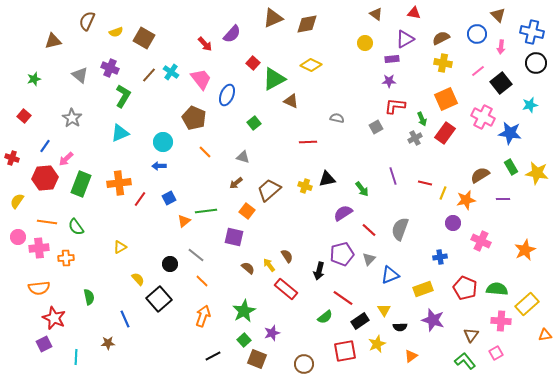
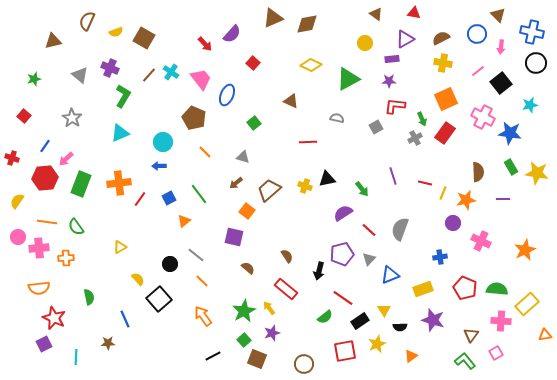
green triangle at (274, 79): moved 74 px right
brown semicircle at (480, 175): moved 2 px left, 3 px up; rotated 120 degrees clockwise
green line at (206, 211): moved 7 px left, 17 px up; rotated 60 degrees clockwise
yellow arrow at (269, 265): moved 43 px down
orange arrow at (203, 316): rotated 55 degrees counterclockwise
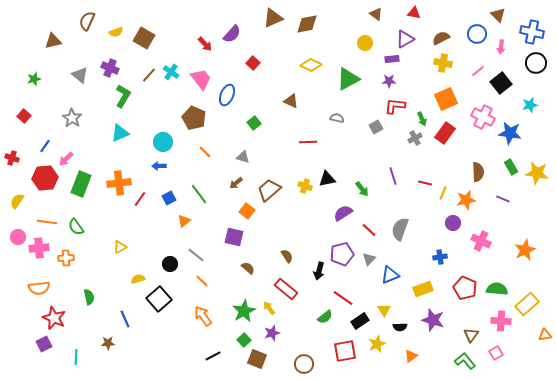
purple line at (503, 199): rotated 24 degrees clockwise
yellow semicircle at (138, 279): rotated 64 degrees counterclockwise
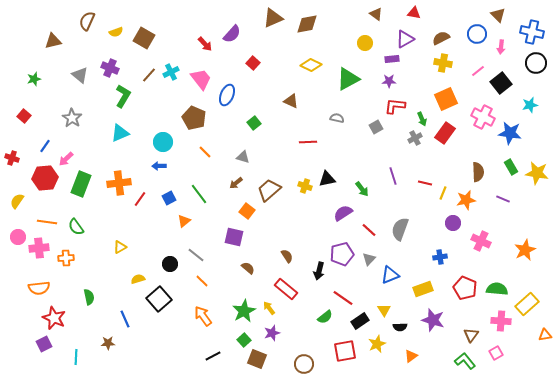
cyan cross at (171, 72): rotated 28 degrees clockwise
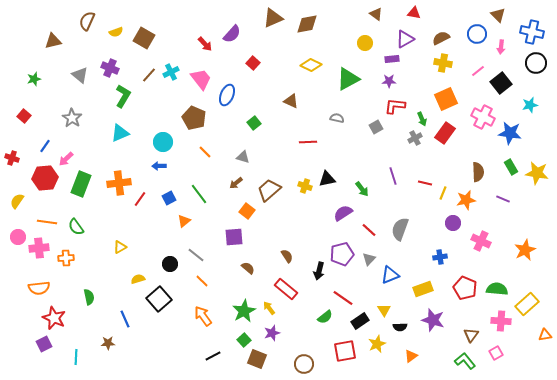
purple square at (234, 237): rotated 18 degrees counterclockwise
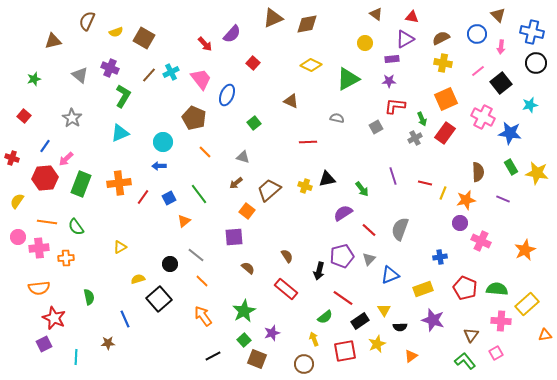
red triangle at (414, 13): moved 2 px left, 4 px down
red line at (140, 199): moved 3 px right, 2 px up
purple circle at (453, 223): moved 7 px right
purple pentagon at (342, 254): moved 2 px down
yellow arrow at (269, 308): moved 45 px right, 31 px down; rotated 16 degrees clockwise
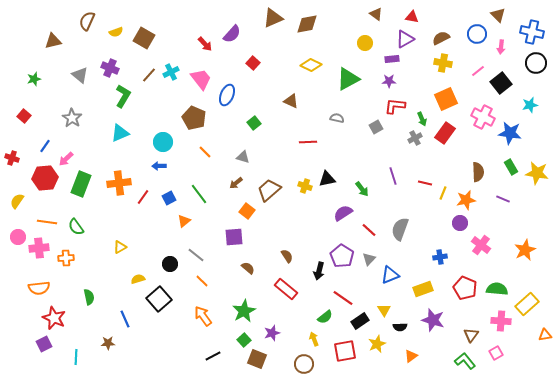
pink cross at (481, 241): moved 4 px down; rotated 12 degrees clockwise
purple pentagon at (342, 256): rotated 25 degrees counterclockwise
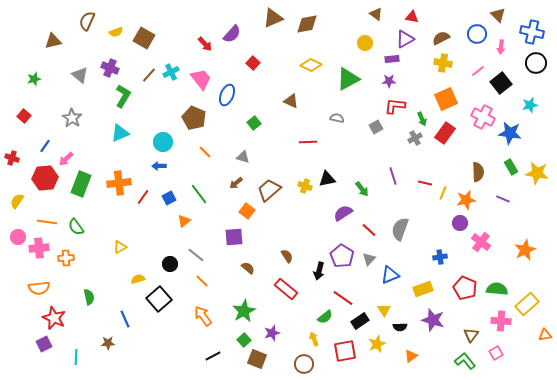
pink cross at (481, 245): moved 3 px up
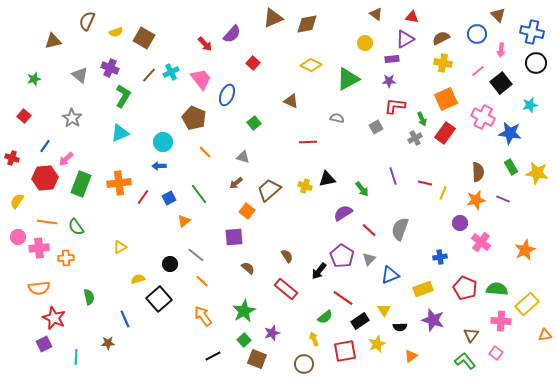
pink arrow at (501, 47): moved 3 px down
orange star at (466, 200): moved 10 px right
black arrow at (319, 271): rotated 24 degrees clockwise
pink square at (496, 353): rotated 24 degrees counterclockwise
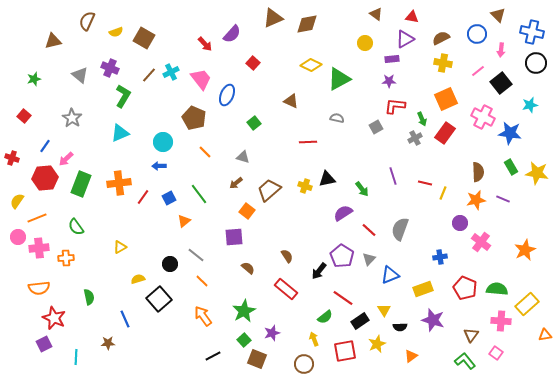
green triangle at (348, 79): moved 9 px left
orange line at (47, 222): moved 10 px left, 4 px up; rotated 30 degrees counterclockwise
